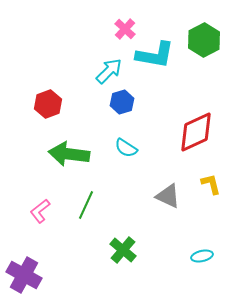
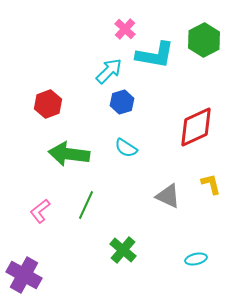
red diamond: moved 5 px up
cyan ellipse: moved 6 px left, 3 px down
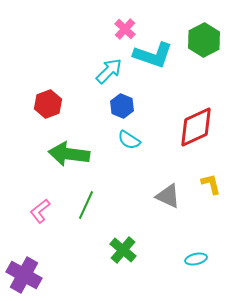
cyan L-shape: moved 2 px left; rotated 9 degrees clockwise
blue hexagon: moved 4 px down; rotated 20 degrees counterclockwise
cyan semicircle: moved 3 px right, 8 px up
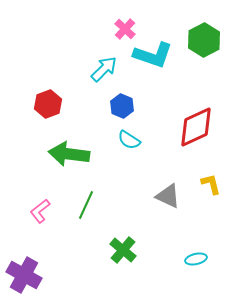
cyan arrow: moved 5 px left, 2 px up
